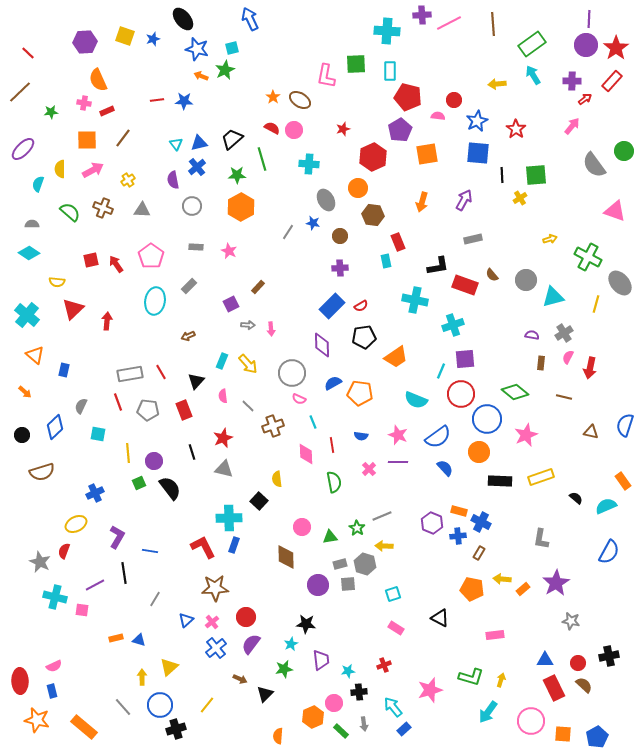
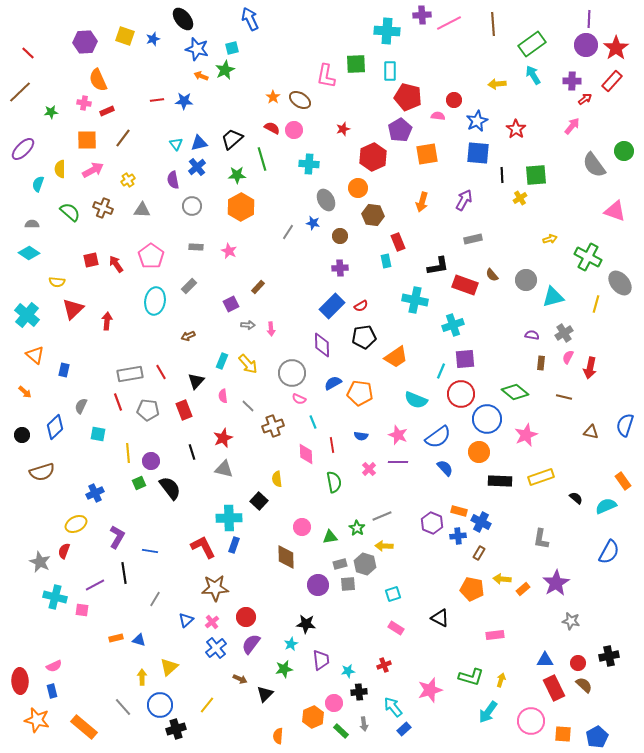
purple circle at (154, 461): moved 3 px left
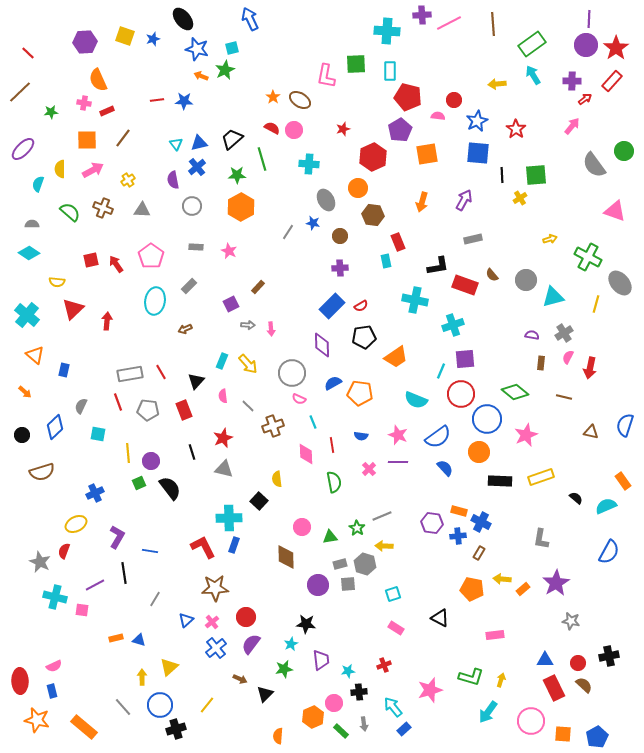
brown arrow at (188, 336): moved 3 px left, 7 px up
purple hexagon at (432, 523): rotated 15 degrees counterclockwise
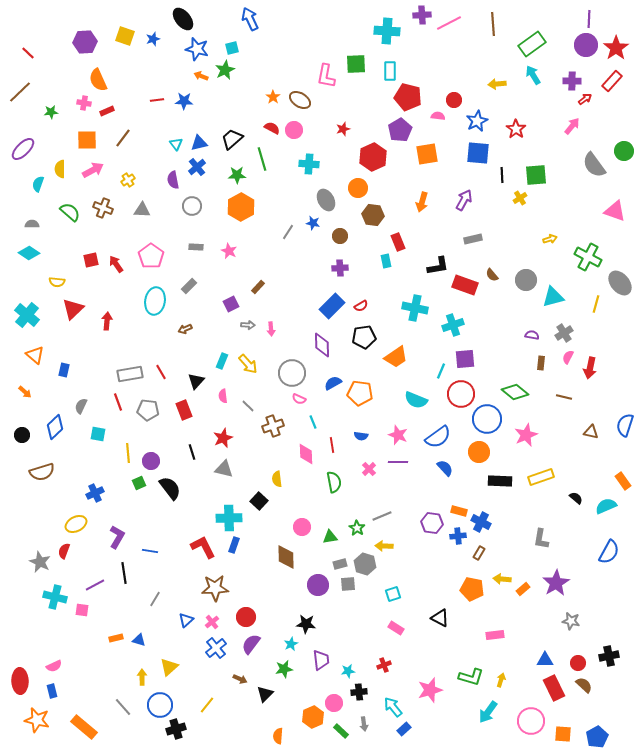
cyan cross at (415, 300): moved 8 px down
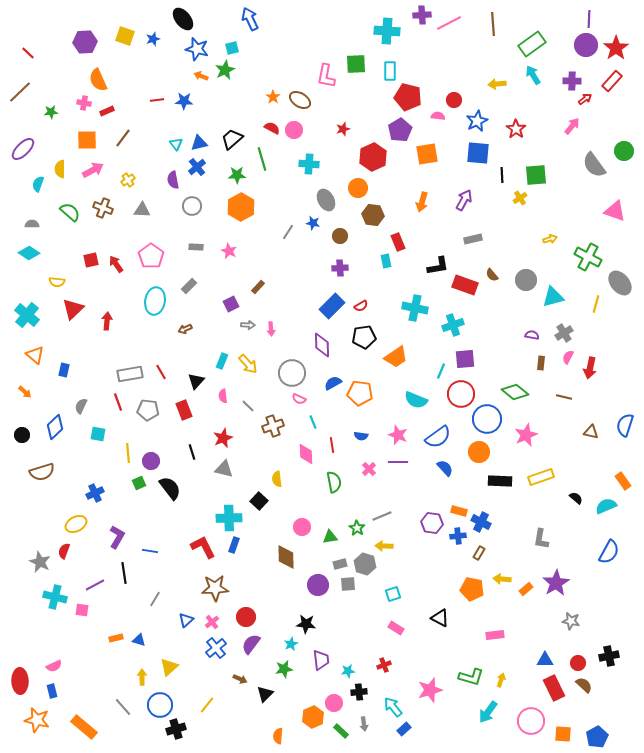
orange rectangle at (523, 589): moved 3 px right
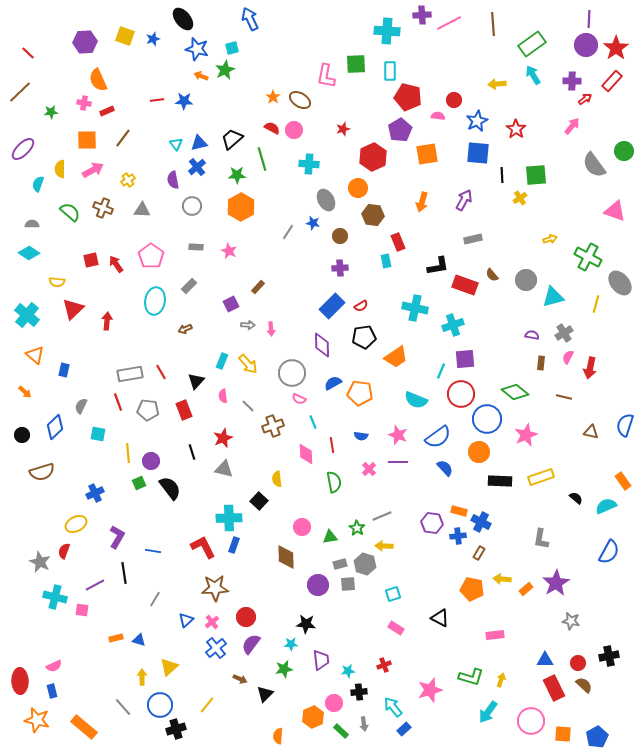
blue line at (150, 551): moved 3 px right
cyan star at (291, 644): rotated 24 degrees clockwise
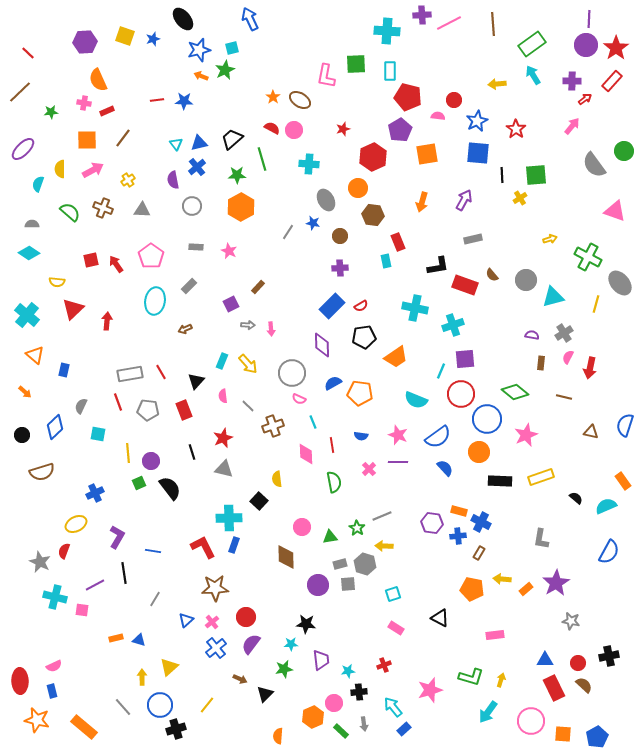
blue star at (197, 49): moved 2 px right, 1 px down; rotated 30 degrees counterclockwise
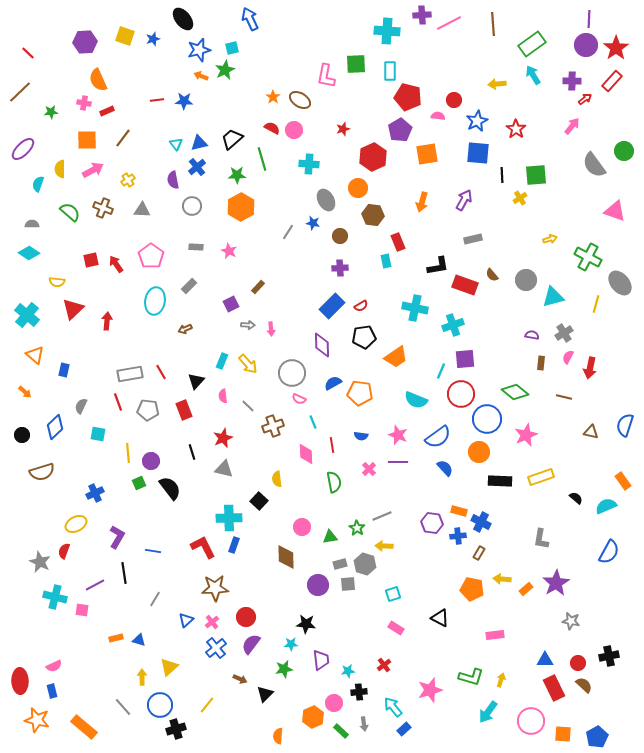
red cross at (384, 665): rotated 16 degrees counterclockwise
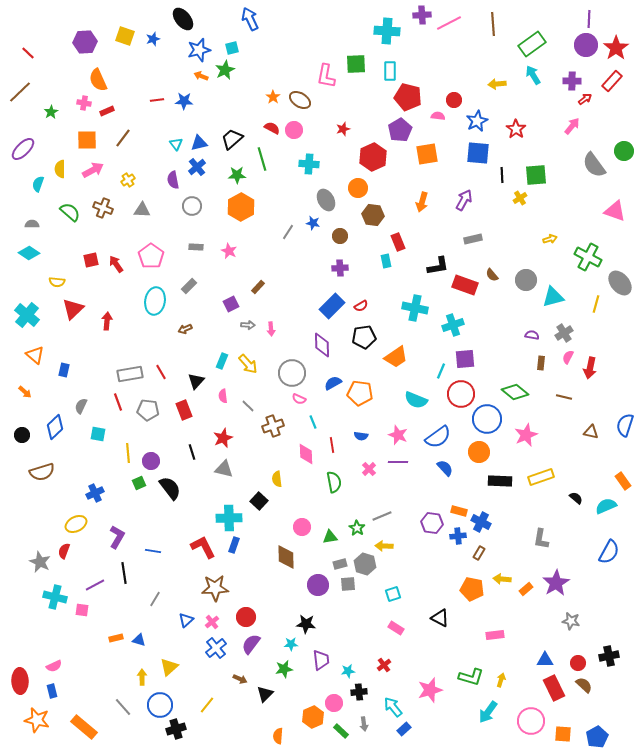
green star at (51, 112): rotated 24 degrees counterclockwise
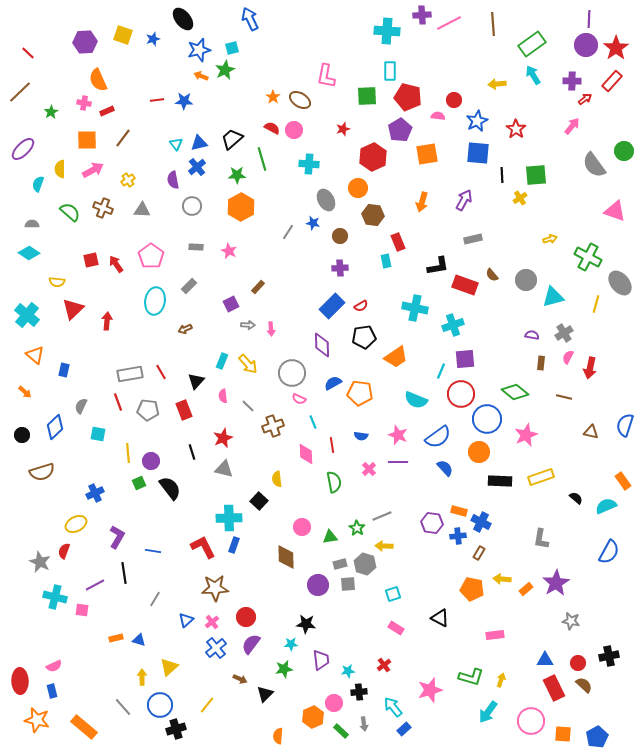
yellow square at (125, 36): moved 2 px left, 1 px up
green square at (356, 64): moved 11 px right, 32 px down
